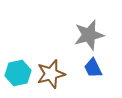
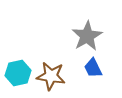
gray star: moved 2 px left, 1 px down; rotated 16 degrees counterclockwise
brown star: moved 2 px down; rotated 24 degrees clockwise
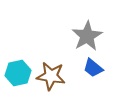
blue trapezoid: rotated 25 degrees counterclockwise
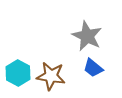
gray star: rotated 16 degrees counterclockwise
cyan hexagon: rotated 20 degrees counterclockwise
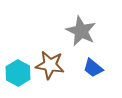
gray star: moved 6 px left, 5 px up
brown star: moved 1 px left, 11 px up
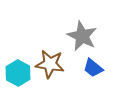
gray star: moved 1 px right, 5 px down
brown star: moved 1 px up
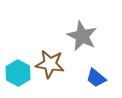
blue trapezoid: moved 3 px right, 10 px down
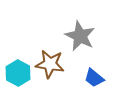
gray star: moved 2 px left
blue trapezoid: moved 2 px left
